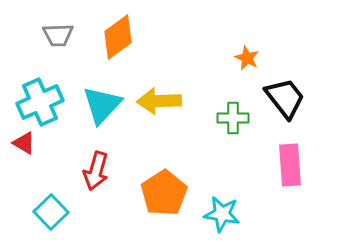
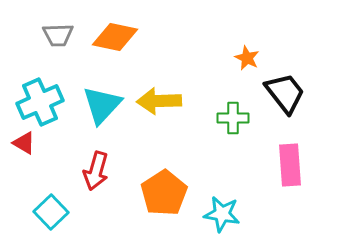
orange diamond: moved 3 px left; rotated 48 degrees clockwise
black trapezoid: moved 5 px up
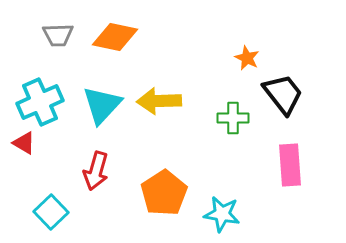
black trapezoid: moved 2 px left, 1 px down
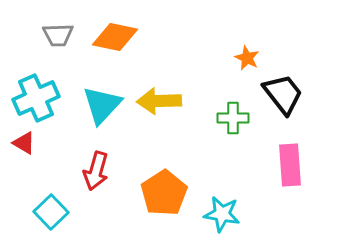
cyan cross: moved 4 px left, 4 px up
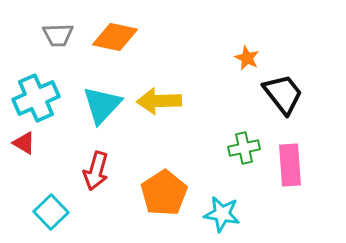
green cross: moved 11 px right, 30 px down; rotated 12 degrees counterclockwise
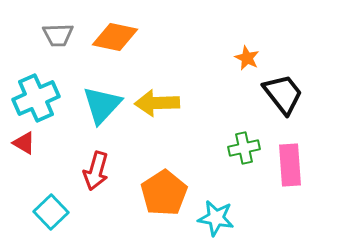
yellow arrow: moved 2 px left, 2 px down
cyan star: moved 6 px left, 4 px down
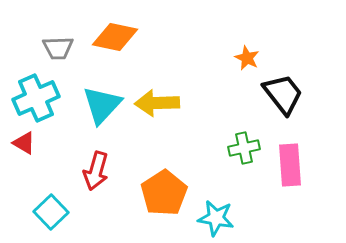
gray trapezoid: moved 13 px down
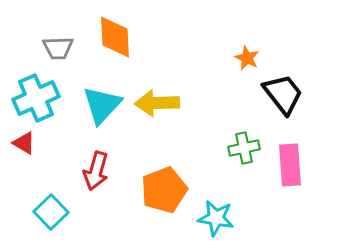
orange diamond: rotated 75 degrees clockwise
orange pentagon: moved 3 px up; rotated 12 degrees clockwise
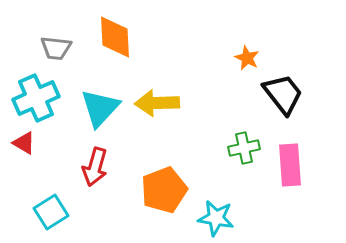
gray trapezoid: moved 2 px left; rotated 8 degrees clockwise
cyan triangle: moved 2 px left, 3 px down
red arrow: moved 1 px left, 4 px up
cyan square: rotated 12 degrees clockwise
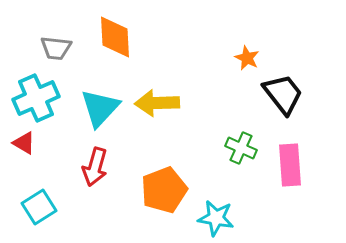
green cross: moved 3 px left; rotated 36 degrees clockwise
cyan square: moved 12 px left, 5 px up
